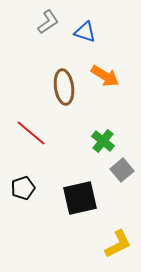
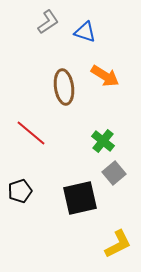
gray square: moved 8 px left, 3 px down
black pentagon: moved 3 px left, 3 px down
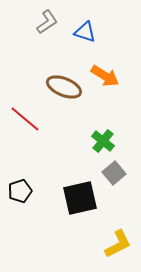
gray L-shape: moved 1 px left
brown ellipse: rotated 60 degrees counterclockwise
red line: moved 6 px left, 14 px up
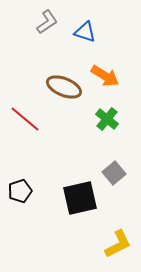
green cross: moved 4 px right, 22 px up
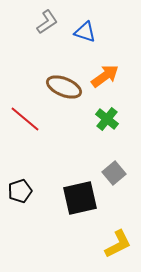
orange arrow: rotated 68 degrees counterclockwise
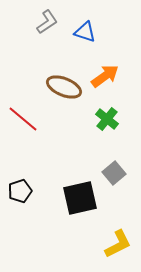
red line: moved 2 px left
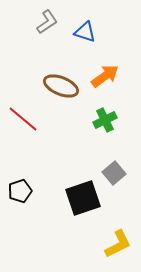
brown ellipse: moved 3 px left, 1 px up
green cross: moved 2 px left, 1 px down; rotated 25 degrees clockwise
black square: moved 3 px right; rotated 6 degrees counterclockwise
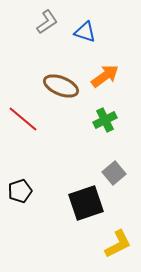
black square: moved 3 px right, 5 px down
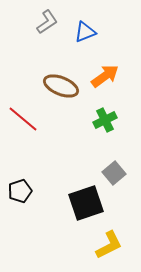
blue triangle: rotated 40 degrees counterclockwise
yellow L-shape: moved 9 px left, 1 px down
